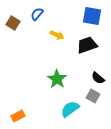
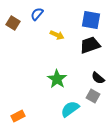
blue square: moved 1 px left, 4 px down
black trapezoid: moved 3 px right
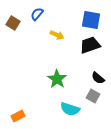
cyan semicircle: rotated 126 degrees counterclockwise
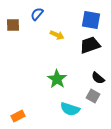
brown square: moved 2 px down; rotated 32 degrees counterclockwise
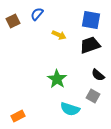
brown square: moved 4 px up; rotated 24 degrees counterclockwise
yellow arrow: moved 2 px right
black semicircle: moved 3 px up
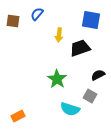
brown square: rotated 32 degrees clockwise
yellow arrow: rotated 72 degrees clockwise
black trapezoid: moved 10 px left, 3 px down
black semicircle: rotated 112 degrees clockwise
gray square: moved 3 px left
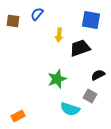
green star: rotated 18 degrees clockwise
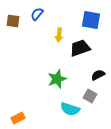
orange rectangle: moved 2 px down
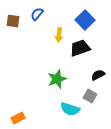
blue square: moved 6 px left; rotated 36 degrees clockwise
